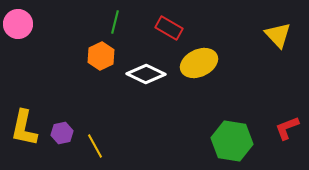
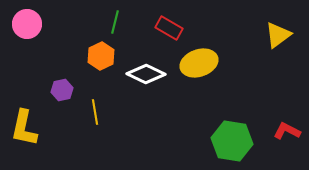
pink circle: moved 9 px right
yellow triangle: rotated 36 degrees clockwise
yellow ellipse: rotated 6 degrees clockwise
red L-shape: moved 3 px down; rotated 48 degrees clockwise
purple hexagon: moved 43 px up
yellow line: moved 34 px up; rotated 20 degrees clockwise
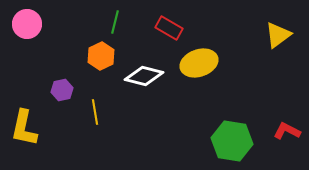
white diamond: moved 2 px left, 2 px down; rotated 12 degrees counterclockwise
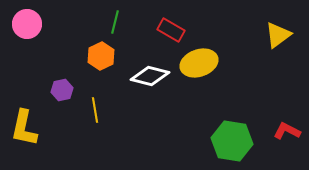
red rectangle: moved 2 px right, 2 px down
white diamond: moved 6 px right
yellow line: moved 2 px up
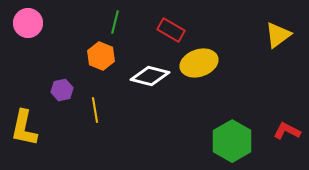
pink circle: moved 1 px right, 1 px up
orange hexagon: rotated 12 degrees counterclockwise
green hexagon: rotated 21 degrees clockwise
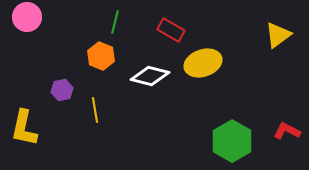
pink circle: moved 1 px left, 6 px up
yellow ellipse: moved 4 px right
